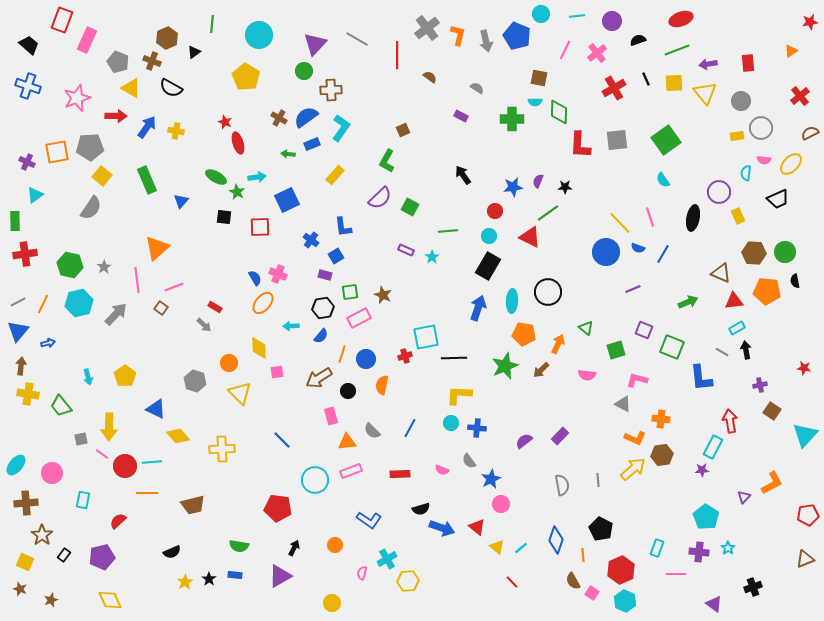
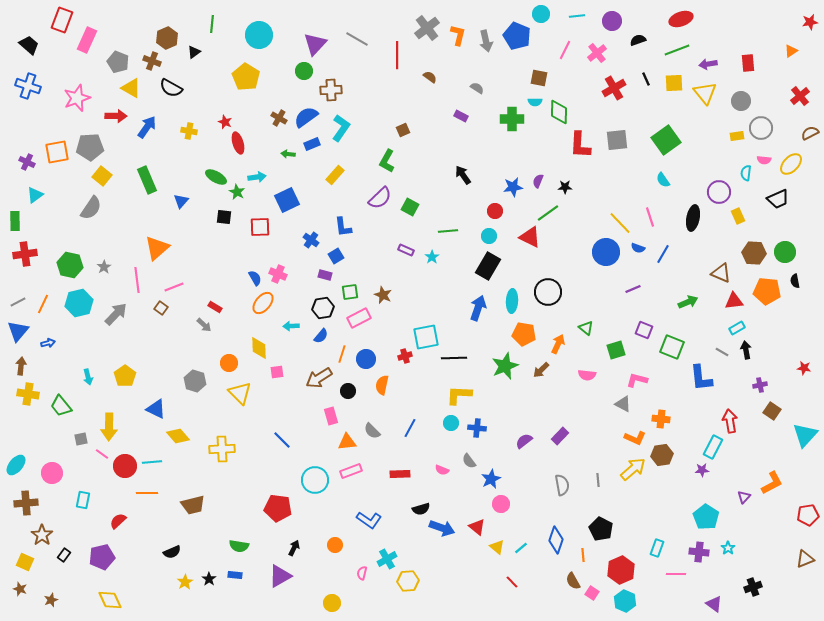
yellow cross at (176, 131): moved 13 px right
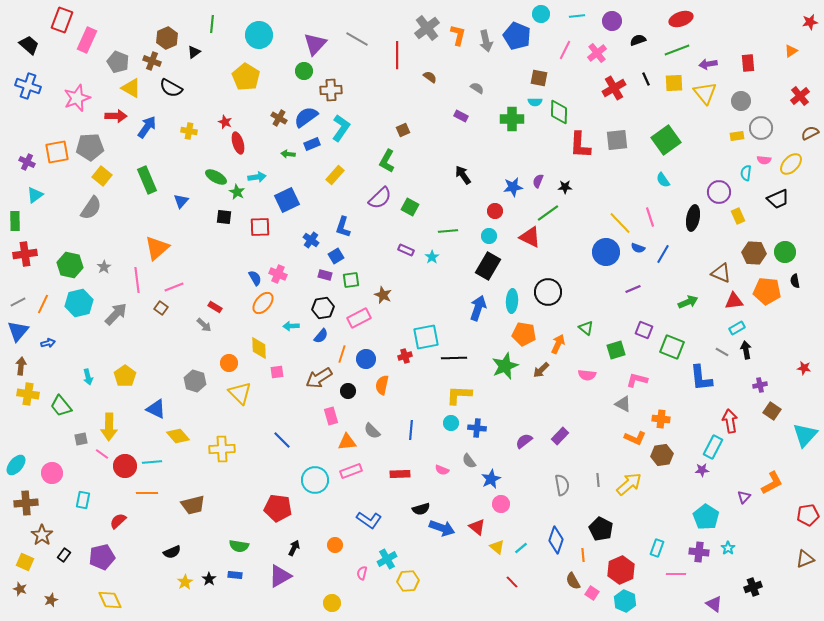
blue L-shape at (343, 227): rotated 25 degrees clockwise
green square at (350, 292): moved 1 px right, 12 px up
blue line at (410, 428): moved 1 px right, 2 px down; rotated 24 degrees counterclockwise
yellow arrow at (633, 469): moved 4 px left, 15 px down
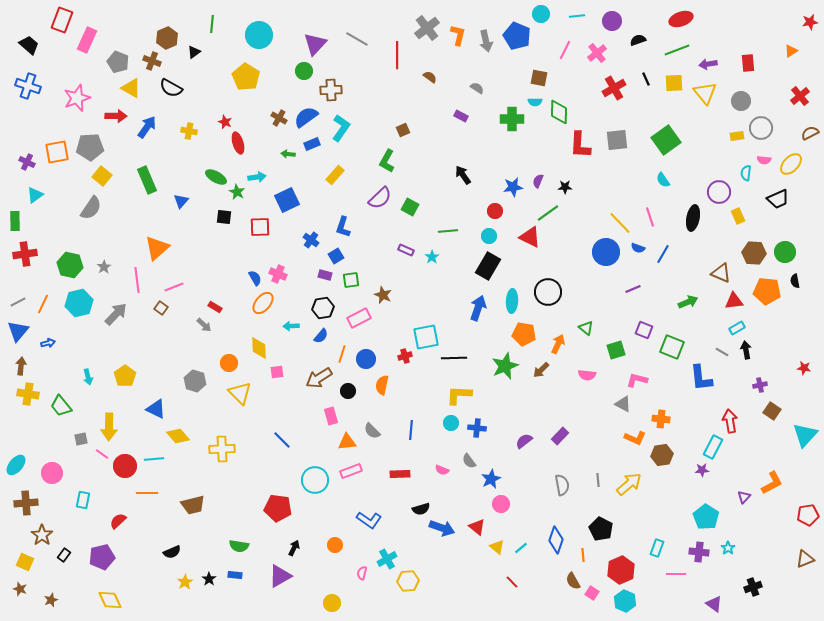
cyan line at (152, 462): moved 2 px right, 3 px up
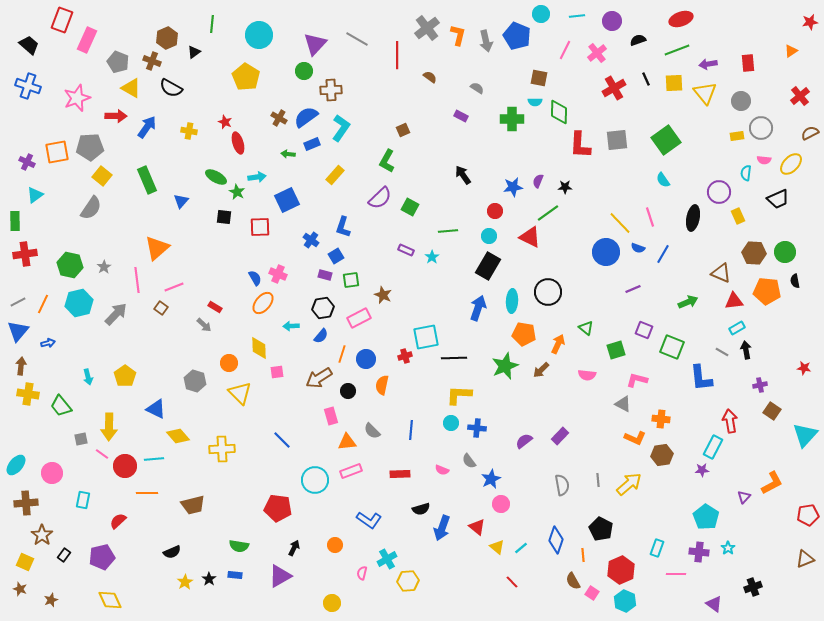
blue arrow at (442, 528): rotated 90 degrees clockwise
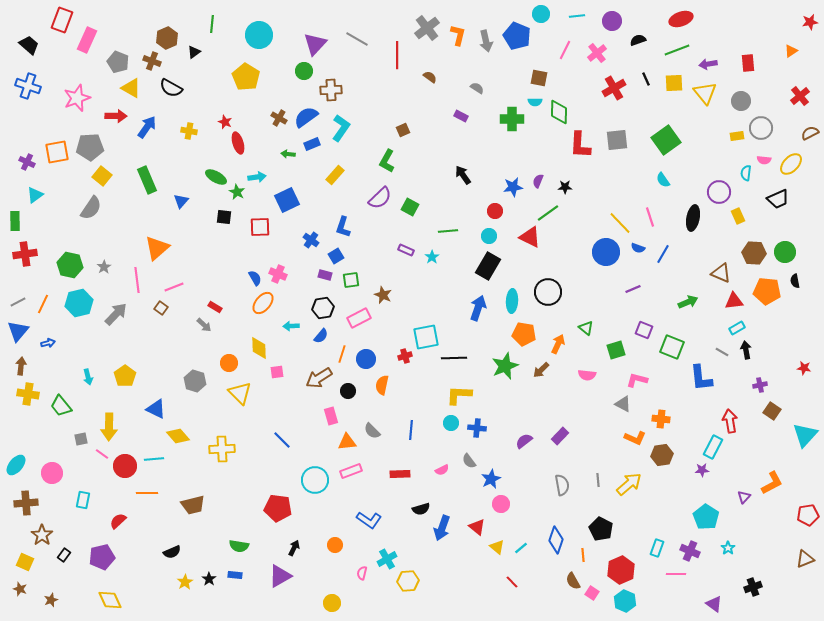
pink semicircle at (442, 470): rotated 48 degrees counterclockwise
purple cross at (699, 552): moved 9 px left, 1 px up; rotated 18 degrees clockwise
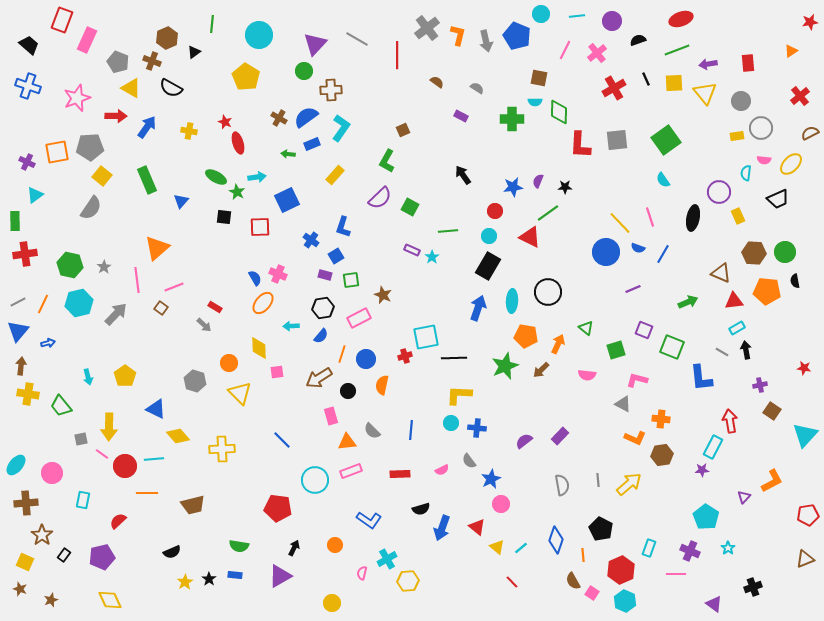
brown semicircle at (430, 77): moved 7 px right, 5 px down
purple rectangle at (406, 250): moved 6 px right
orange pentagon at (524, 334): moved 2 px right, 2 px down
orange L-shape at (772, 483): moved 2 px up
cyan rectangle at (657, 548): moved 8 px left
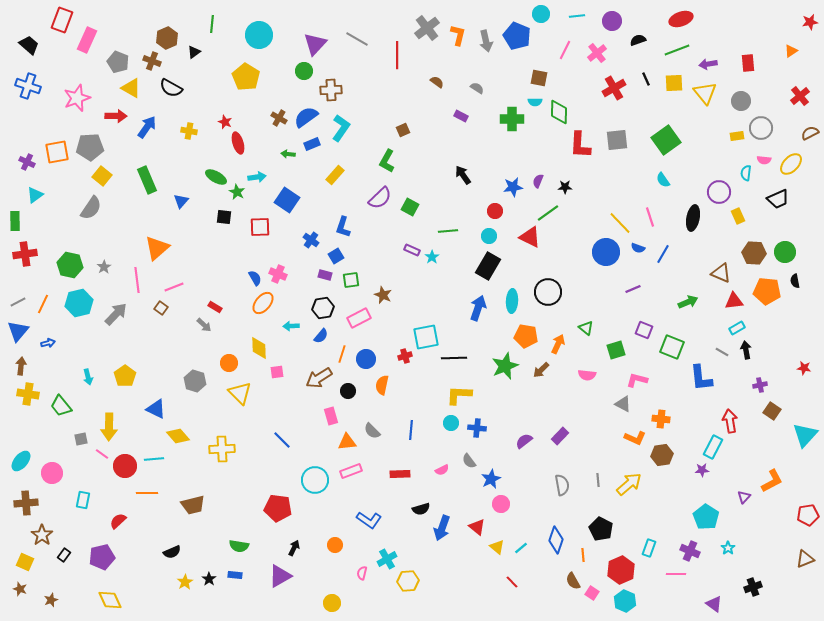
blue square at (287, 200): rotated 30 degrees counterclockwise
cyan ellipse at (16, 465): moved 5 px right, 4 px up
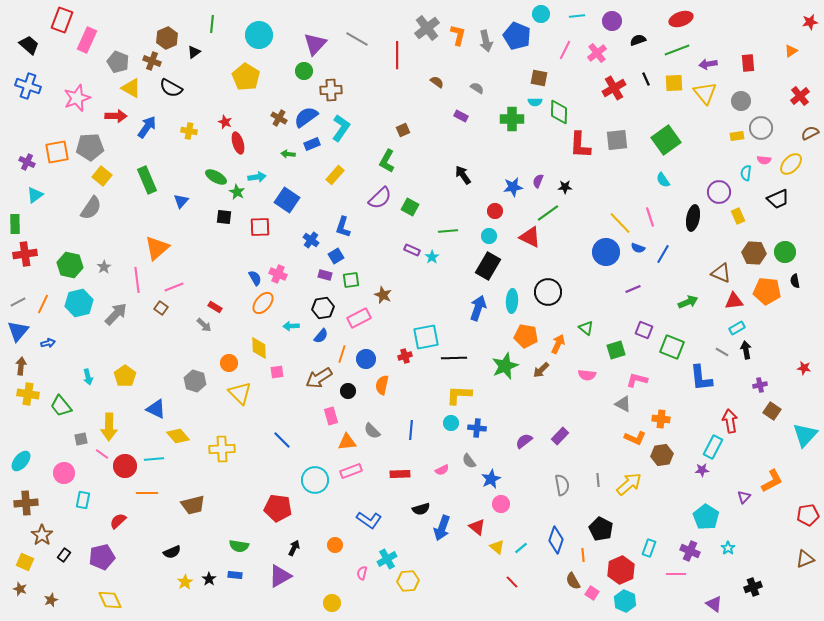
green rectangle at (15, 221): moved 3 px down
pink circle at (52, 473): moved 12 px right
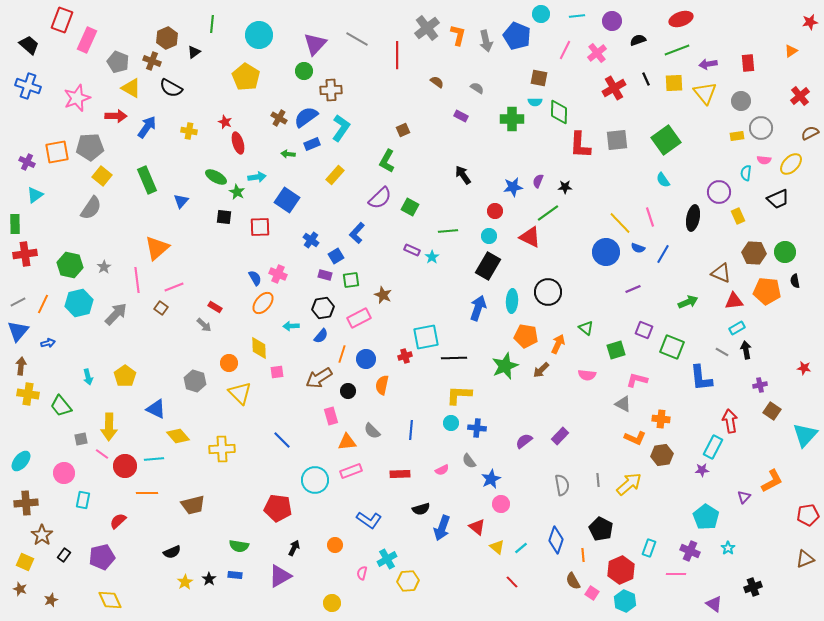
blue L-shape at (343, 227): moved 14 px right, 6 px down; rotated 25 degrees clockwise
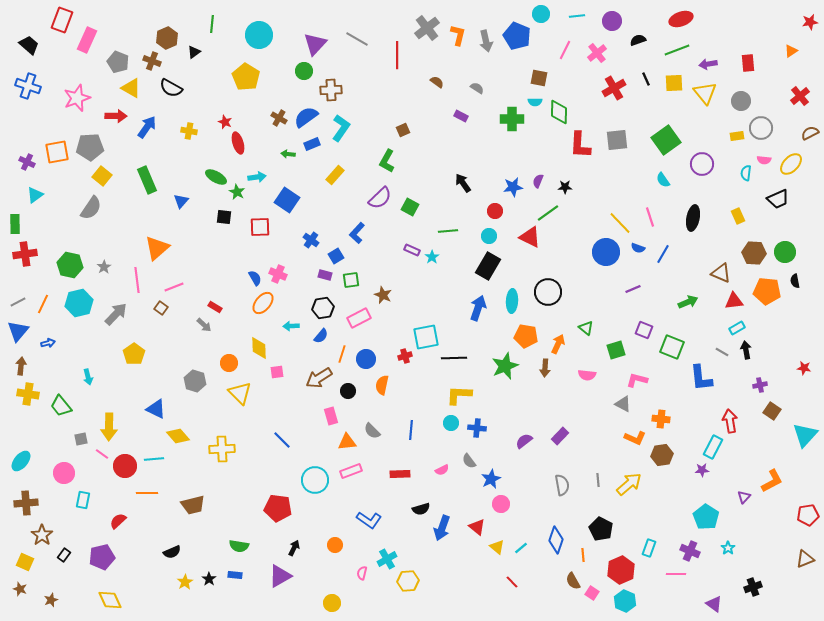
black arrow at (463, 175): moved 8 px down
purple circle at (719, 192): moved 17 px left, 28 px up
brown arrow at (541, 370): moved 4 px right, 2 px up; rotated 42 degrees counterclockwise
yellow pentagon at (125, 376): moved 9 px right, 22 px up
